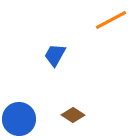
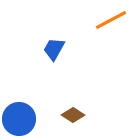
blue trapezoid: moved 1 px left, 6 px up
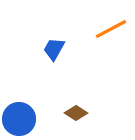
orange line: moved 9 px down
brown diamond: moved 3 px right, 2 px up
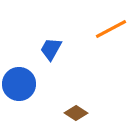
blue trapezoid: moved 3 px left
blue circle: moved 35 px up
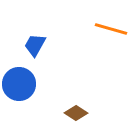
orange line: rotated 44 degrees clockwise
blue trapezoid: moved 16 px left, 4 px up
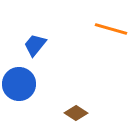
blue trapezoid: rotated 10 degrees clockwise
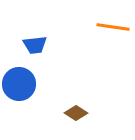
orange line: moved 2 px right, 2 px up; rotated 8 degrees counterclockwise
blue trapezoid: rotated 135 degrees counterclockwise
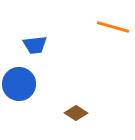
orange line: rotated 8 degrees clockwise
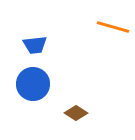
blue circle: moved 14 px right
